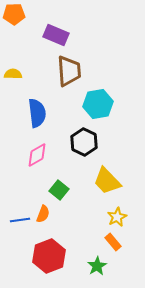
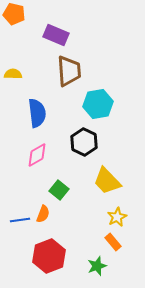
orange pentagon: rotated 15 degrees clockwise
green star: rotated 12 degrees clockwise
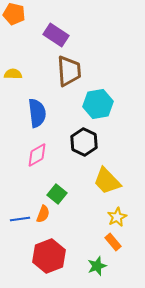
purple rectangle: rotated 10 degrees clockwise
green square: moved 2 px left, 4 px down
blue line: moved 1 px up
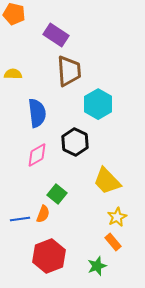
cyan hexagon: rotated 20 degrees counterclockwise
black hexagon: moved 9 px left
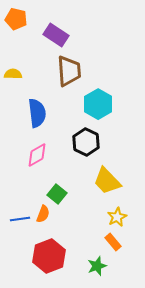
orange pentagon: moved 2 px right, 5 px down
black hexagon: moved 11 px right
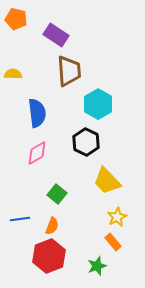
pink diamond: moved 2 px up
orange semicircle: moved 9 px right, 12 px down
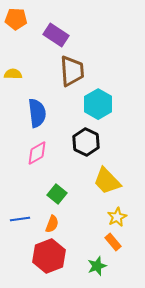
orange pentagon: rotated 10 degrees counterclockwise
brown trapezoid: moved 3 px right
orange semicircle: moved 2 px up
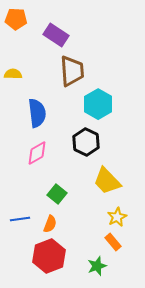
orange semicircle: moved 2 px left
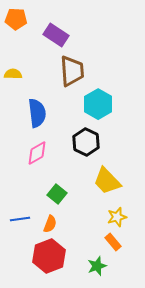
yellow star: rotated 12 degrees clockwise
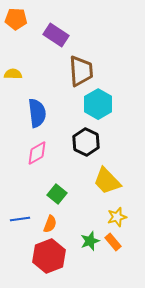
brown trapezoid: moved 9 px right
green star: moved 7 px left, 25 px up
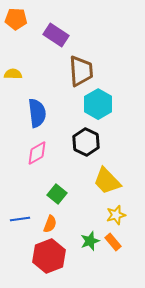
yellow star: moved 1 px left, 2 px up
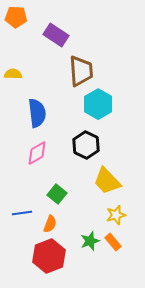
orange pentagon: moved 2 px up
black hexagon: moved 3 px down
blue line: moved 2 px right, 6 px up
